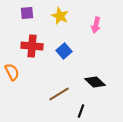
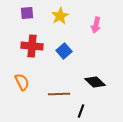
yellow star: rotated 18 degrees clockwise
orange semicircle: moved 10 px right, 10 px down
brown line: rotated 30 degrees clockwise
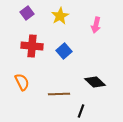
purple square: rotated 32 degrees counterclockwise
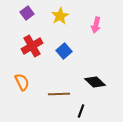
red cross: rotated 35 degrees counterclockwise
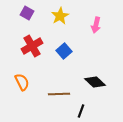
purple square: rotated 24 degrees counterclockwise
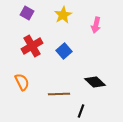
yellow star: moved 3 px right, 1 px up
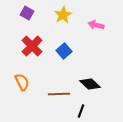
pink arrow: rotated 91 degrees clockwise
red cross: rotated 15 degrees counterclockwise
black diamond: moved 5 px left, 2 px down
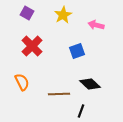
blue square: moved 13 px right; rotated 21 degrees clockwise
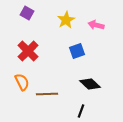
yellow star: moved 3 px right, 5 px down
red cross: moved 4 px left, 5 px down
brown line: moved 12 px left
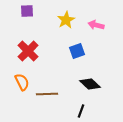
purple square: moved 2 px up; rotated 32 degrees counterclockwise
